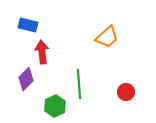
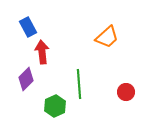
blue rectangle: moved 2 px down; rotated 48 degrees clockwise
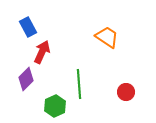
orange trapezoid: rotated 105 degrees counterclockwise
red arrow: rotated 30 degrees clockwise
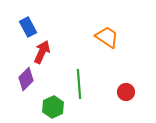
green hexagon: moved 2 px left, 1 px down
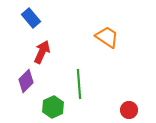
blue rectangle: moved 3 px right, 9 px up; rotated 12 degrees counterclockwise
purple diamond: moved 2 px down
red circle: moved 3 px right, 18 px down
